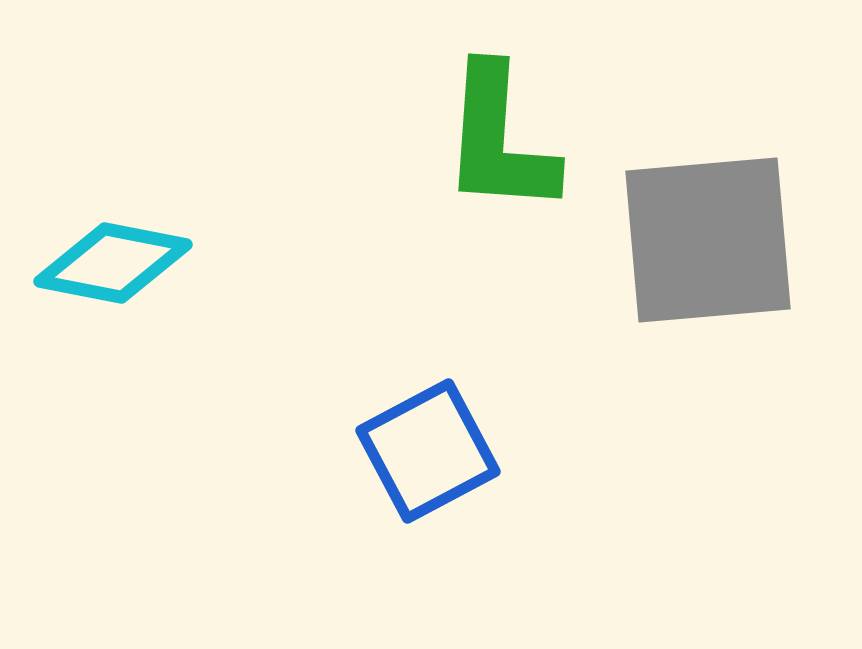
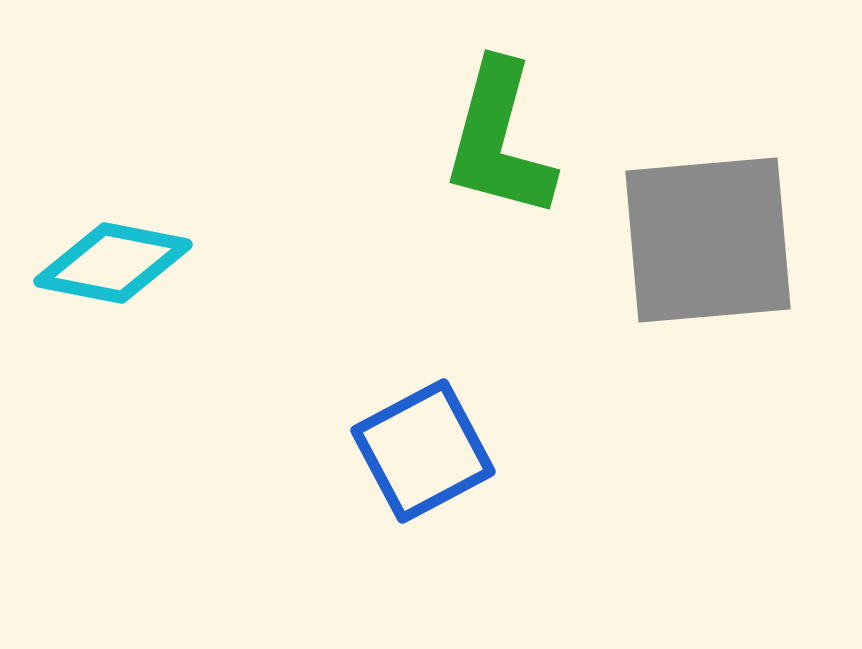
green L-shape: rotated 11 degrees clockwise
blue square: moved 5 px left
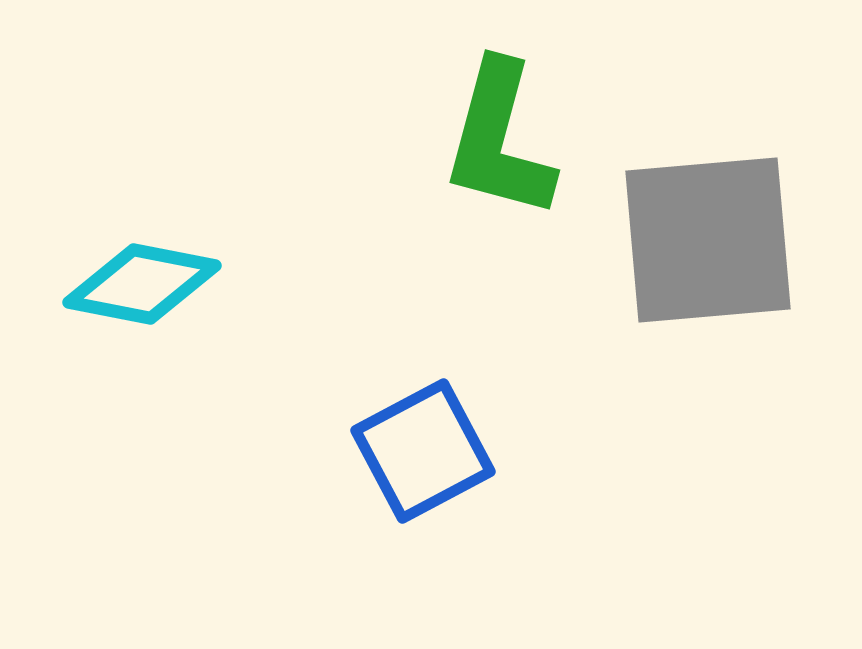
cyan diamond: moved 29 px right, 21 px down
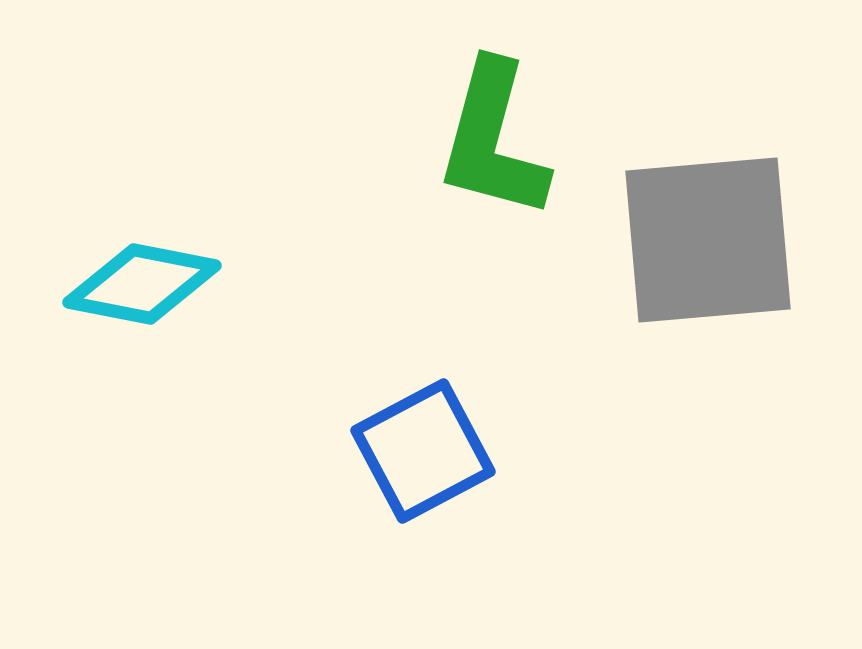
green L-shape: moved 6 px left
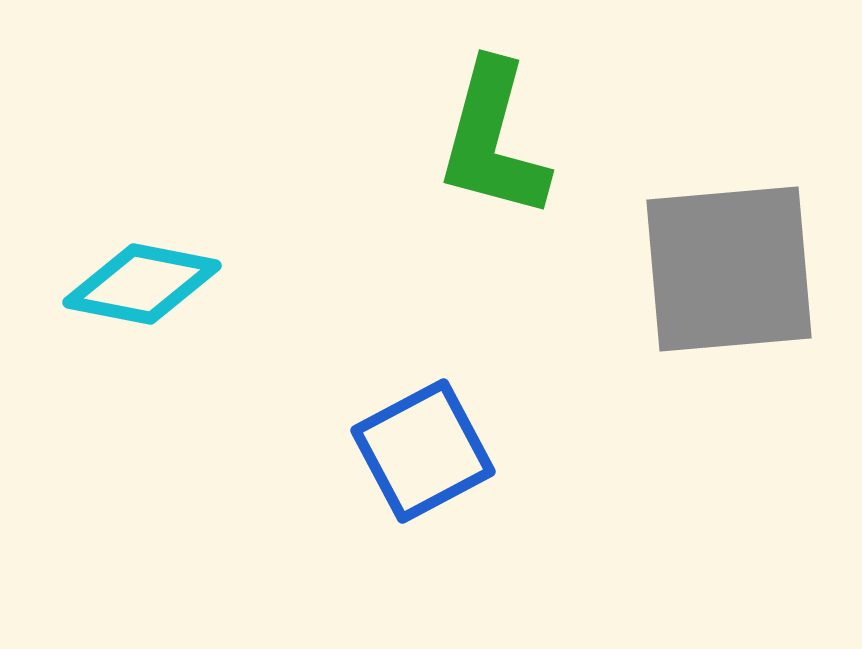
gray square: moved 21 px right, 29 px down
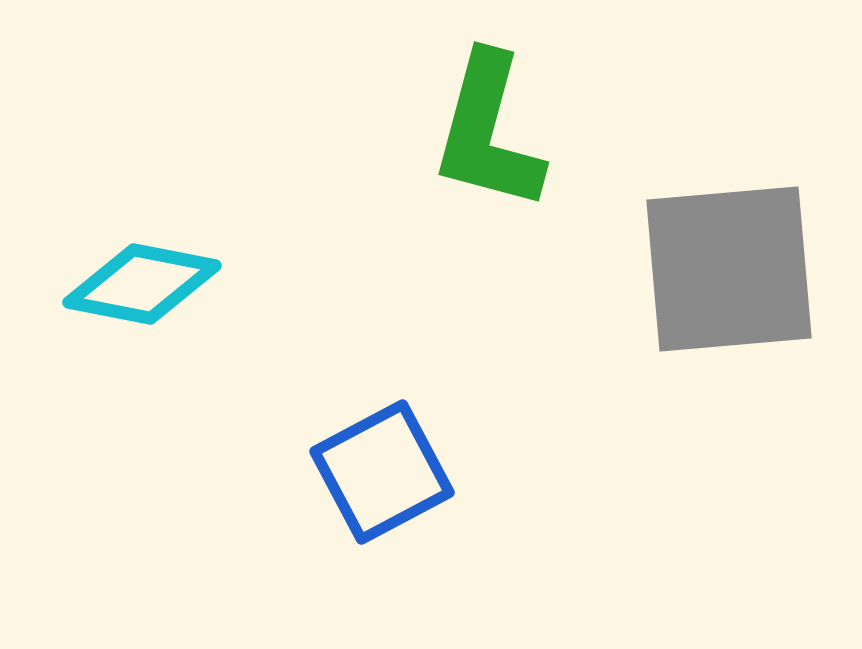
green L-shape: moved 5 px left, 8 px up
blue square: moved 41 px left, 21 px down
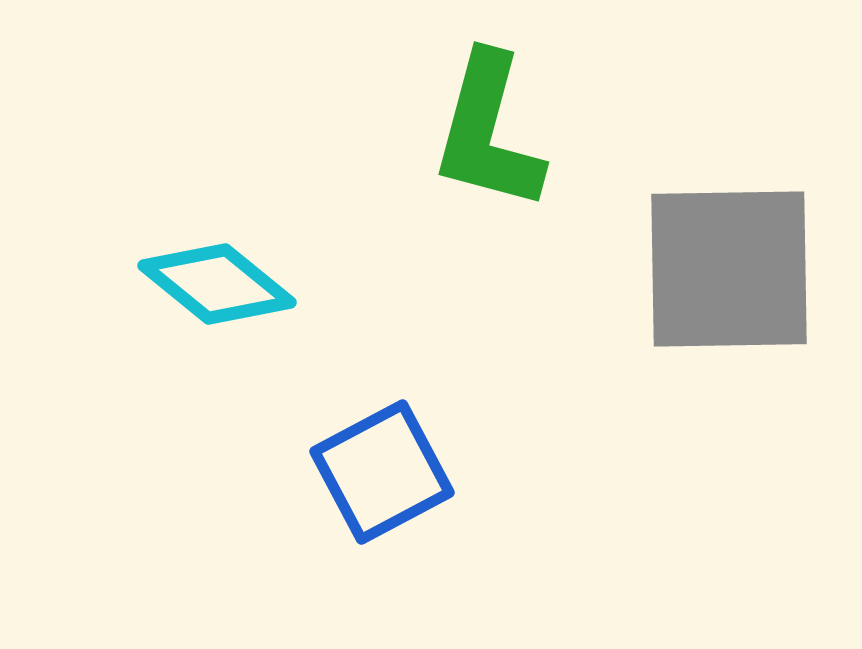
gray square: rotated 4 degrees clockwise
cyan diamond: moved 75 px right; rotated 28 degrees clockwise
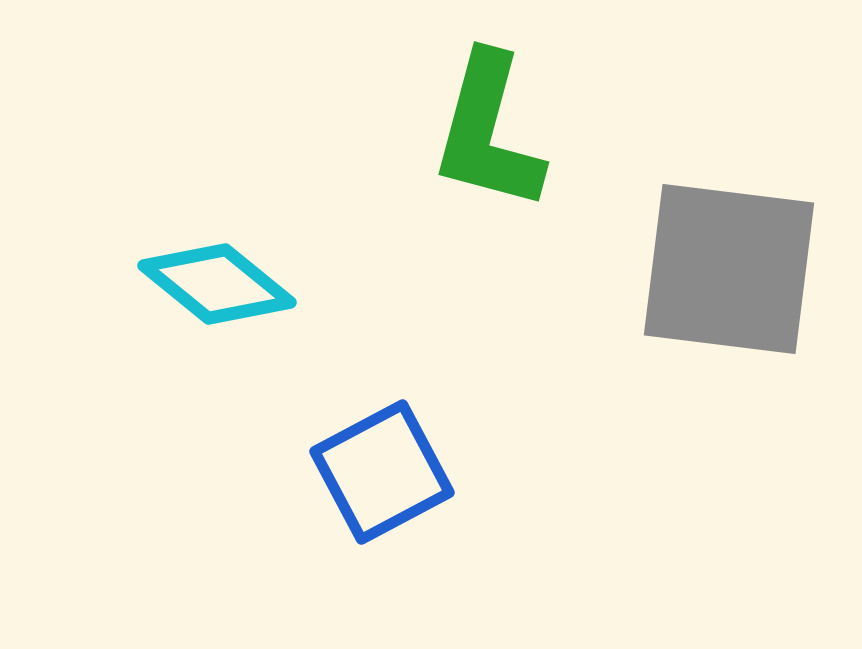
gray square: rotated 8 degrees clockwise
